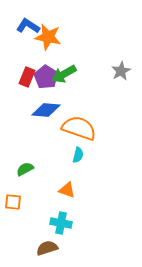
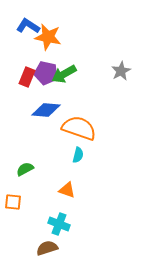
purple pentagon: moved 4 px up; rotated 20 degrees counterclockwise
cyan cross: moved 2 px left, 1 px down; rotated 10 degrees clockwise
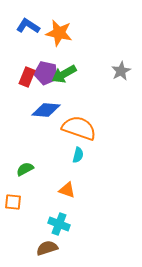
orange star: moved 11 px right, 4 px up
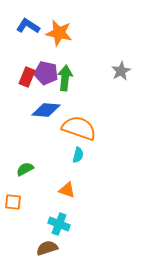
green arrow: moved 1 px right, 4 px down; rotated 125 degrees clockwise
